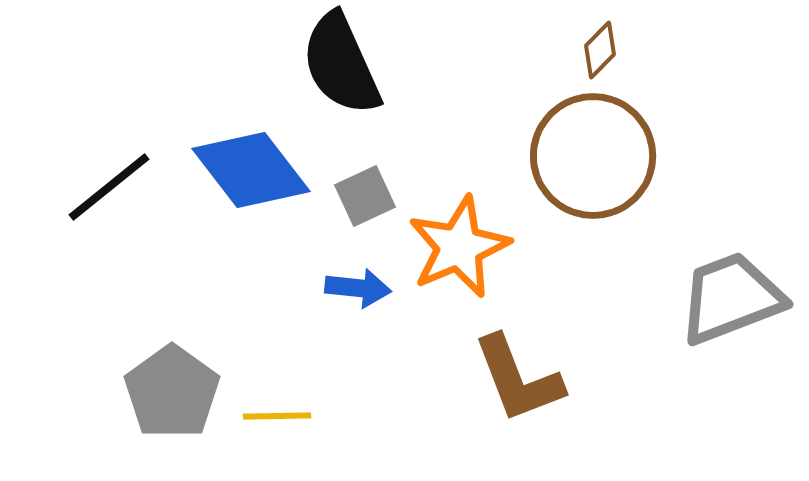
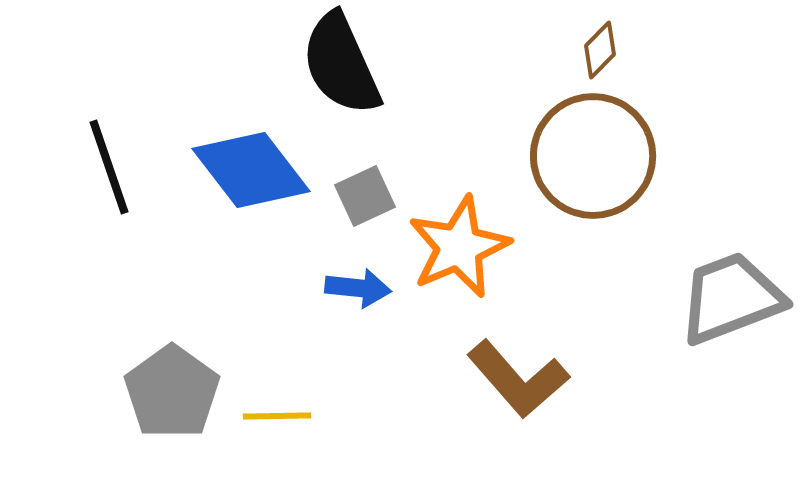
black line: moved 20 px up; rotated 70 degrees counterclockwise
brown L-shape: rotated 20 degrees counterclockwise
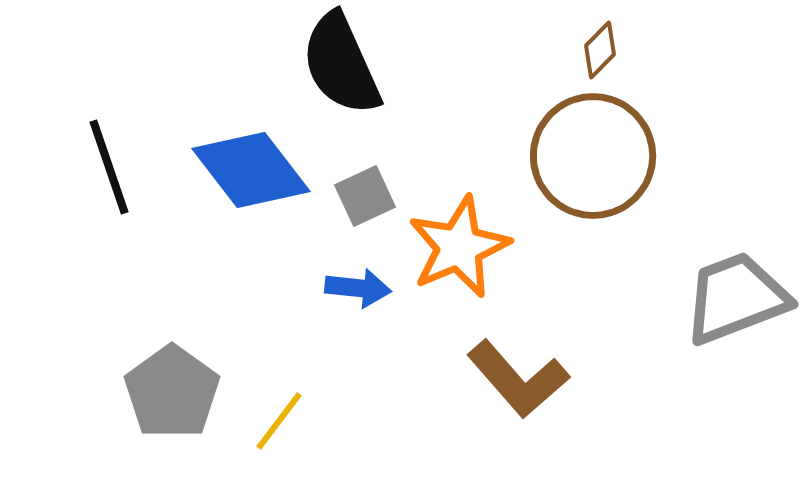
gray trapezoid: moved 5 px right
yellow line: moved 2 px right, 5 px down; rotated 52 degrees counterclockwise
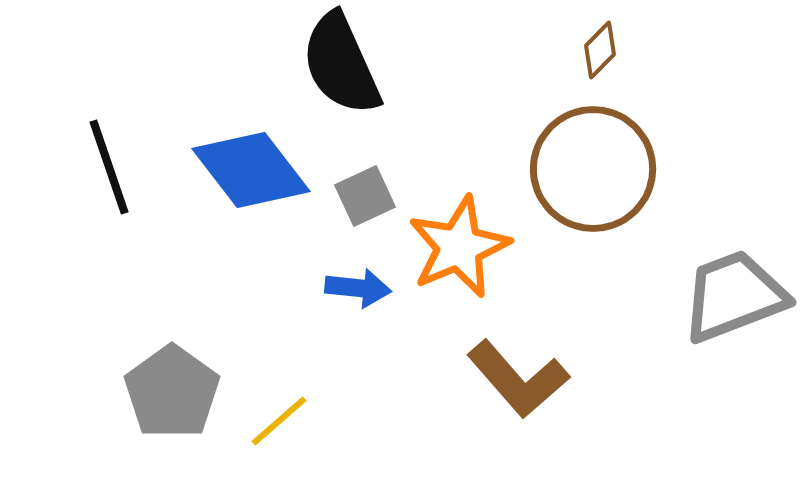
brown circle: moved 13 px down
gray trapezoid: moved 2 px left, 2 px up
yellow line: rotated 12 degrees clockwise
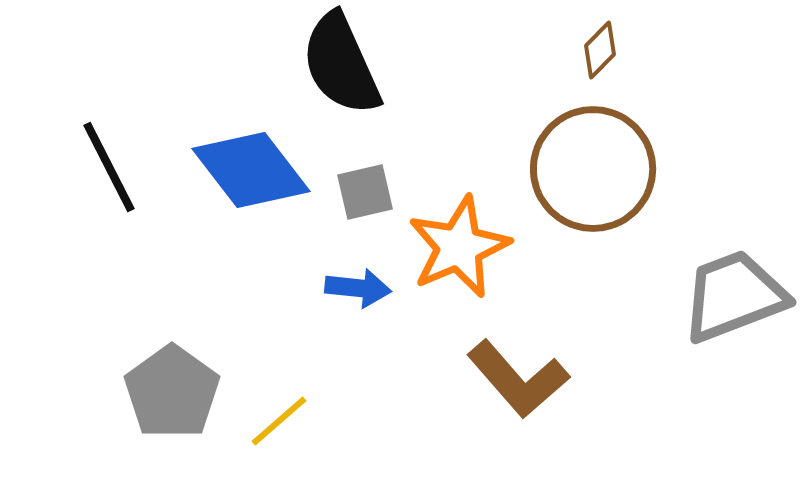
black line: rotated 8 degrees counterclockwise
gray square: moved 4 px up; rotated 12 degrees clockwise
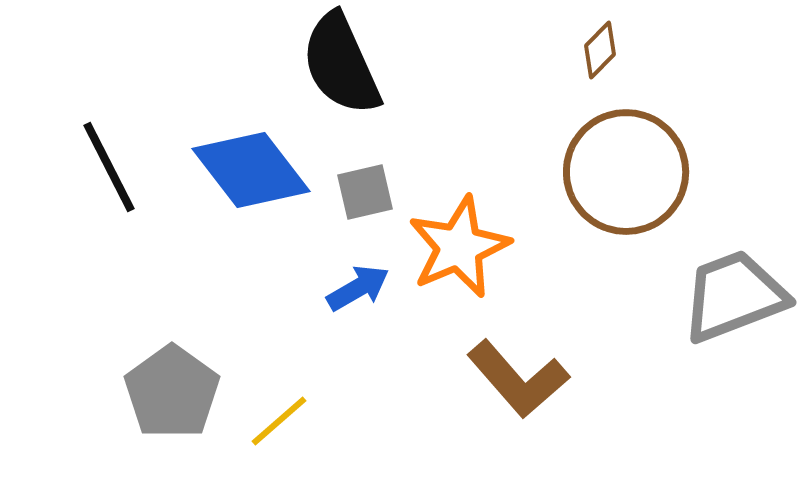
brown circle: moved 33 px right, 3 px down
blue arrow: rotated 36 degrees counterclockwise
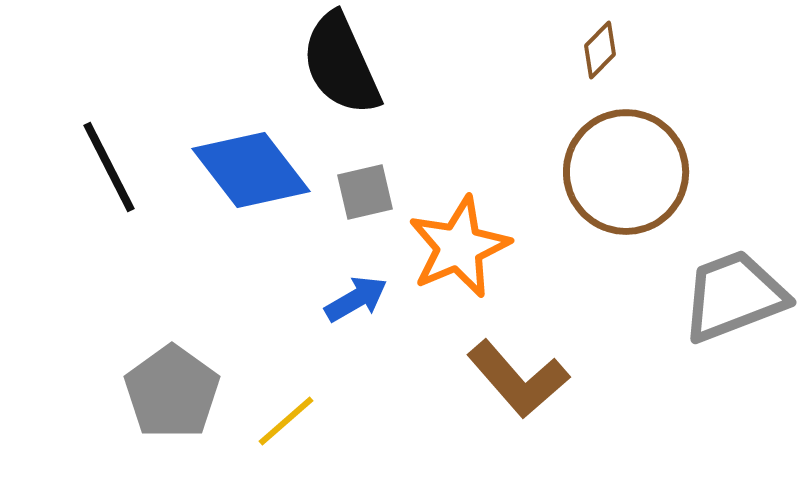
blue arrow: moved 2 px left, 11 px down
yellow line: moved 7 px right
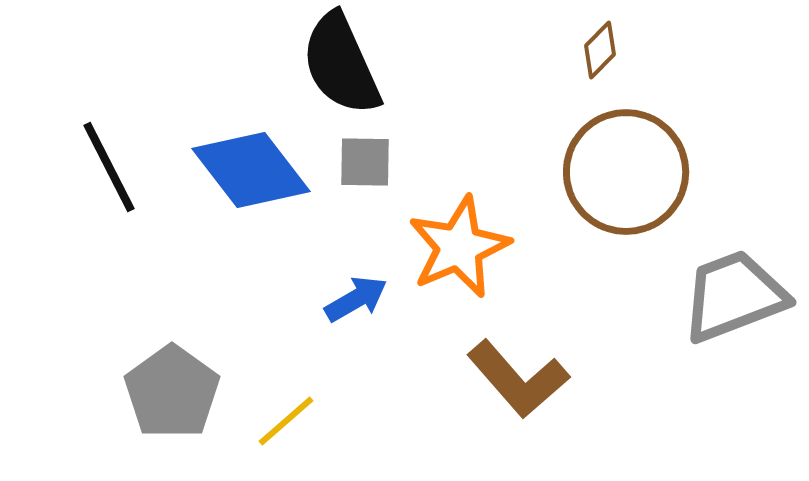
gray square: moved 30 px up; rotated 14 degrees clockwise
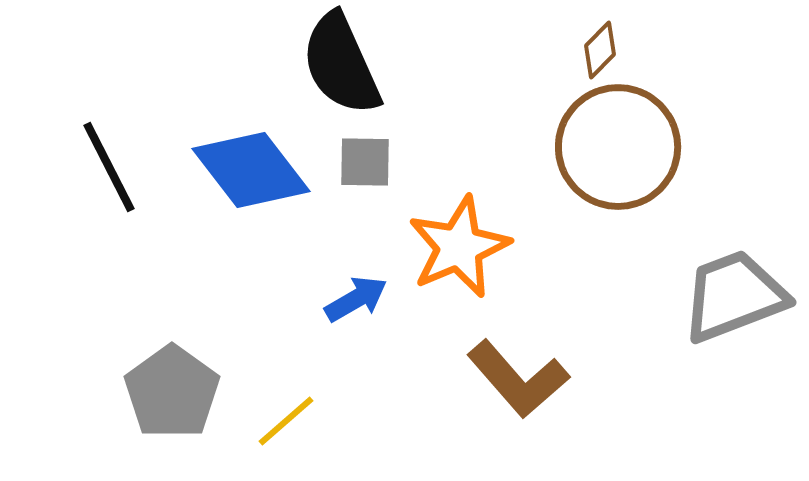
brown circle: moved 8 px left, 25 px up
